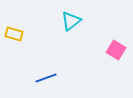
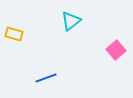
pink square: rotated 18 degrees clockwise
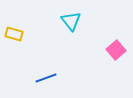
cyan triangle: rotated 30 degrees counterclockwise
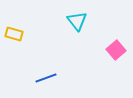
cyan triangle: moved 6 px right
